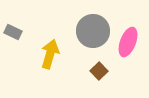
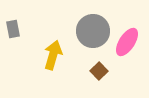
gray rectangle: moved 3 px up; rotated 54 degrees clockwise
pink ellipse: moved 1 px left; rotated 12 degrees clockwise
yellow arrow: moved 3 px right, 1 px down
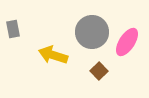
gray circle: moved 1 px left, 1 px down
yellow arrow: rotated 88 degrees counterclockwise
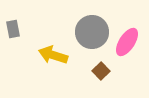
brown square: moved 2 px right
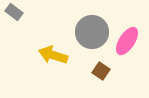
gray rectangle: moved 1 px right, 17 px up; rotated 42 degrees counterclockwise
pink ellipse: moved 1 px up
brown square: rotated 12 degrees counterclockwise
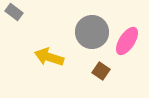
yellow arrow: moved 4 px left, 2 px down
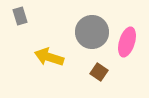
gray rectangle: moved 6 px right, 4 px down; rotated 36 degrees clockwise
pink ellipse: moved 1 px down; rotated 16 degrees counterclockwise
brown square: moved 2 px left, 1 px down
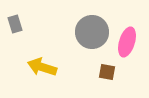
gray rectangle: moved 5 px left, 8 px down
yellow arrow: moved 7 px left, 10 px down
brown square: moved 8 px right; rotated 24 degrees counterclockwise
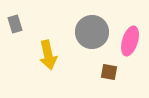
pink ellipse: moved 3 px right, 1 px up
yellow arrow: moved 6 px right, 12 px up; rotated 120 degrees counterclockwise
brown square: moved 2 px right
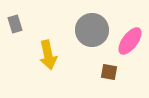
gray circle: moved 2 px up
pink ellipse: rotated 20 degrees clockwise
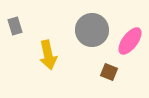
gray rectangle: moved 2 px down
brown square: rotated 12 degrees clockwise
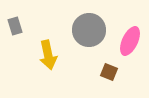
gray circle: moved 3 px left
pink ellipse: rotated 12 degrees counterclockwise
